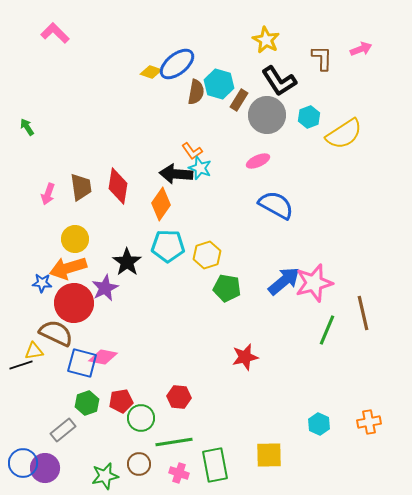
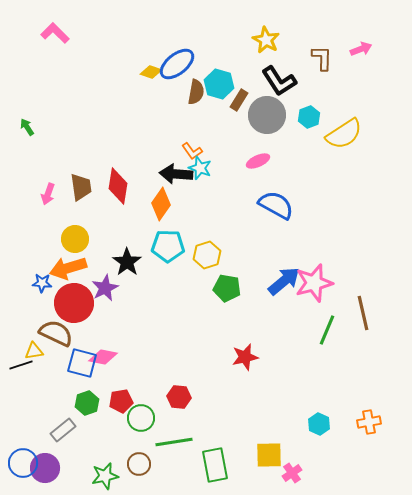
pink cross at (179, 473): moved 113 px right; rotated 36 degrees clockwise
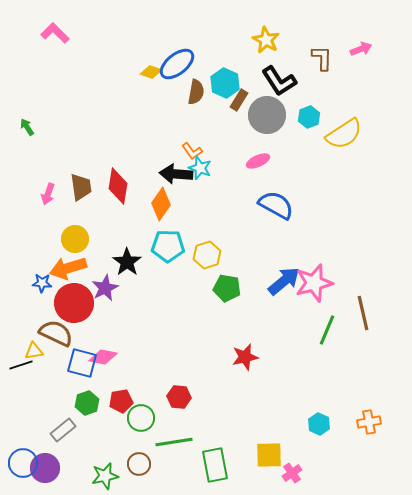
cyan hexagon at (219, 84): moved 6 px right, 1 px up; rotated 8 degrees clockwise
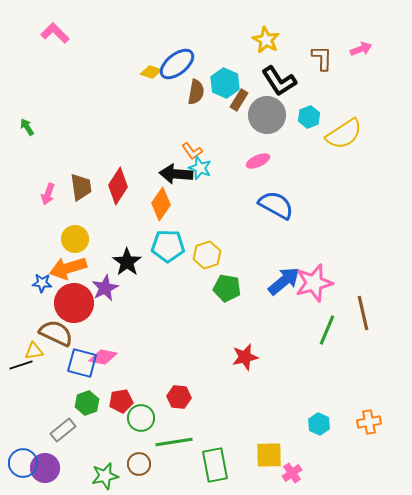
red diamond at (118, 186): rotated 24 degrees clockwise
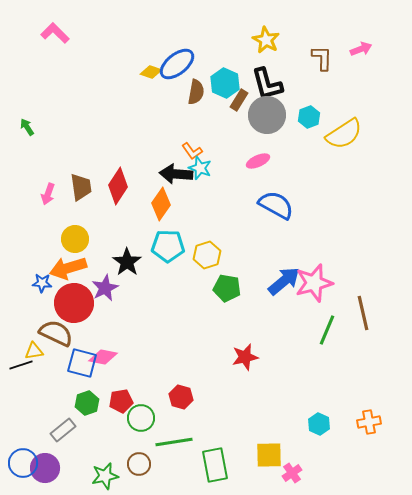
black L-shape at (279, 81): moved 12 px left, 3 px down; rotated 18 degrees clockwise
red hexagon at (179, 397): moved 2 px right; rotated 10 degrees clockwise
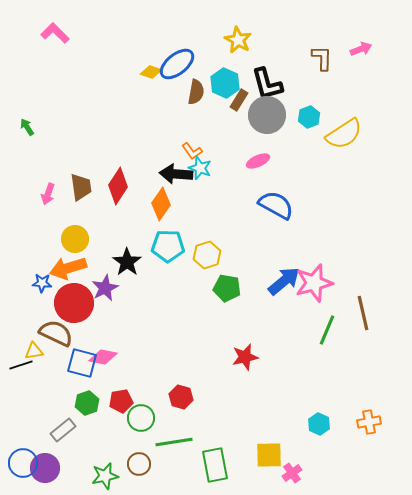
yellow star at (266, 40): moved 28 px left
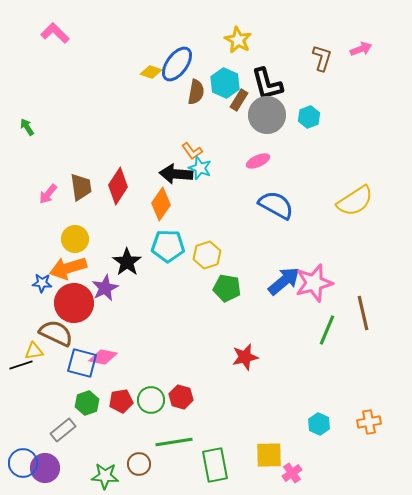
brown L-shape at (322, 58): rotated 16 degrees clockwise
blue ellipse at (177, 64): rotated 15 degrees counterclockwise
yellow semicircle at (344, 134): moved 11 px right, 67 px down
pink arrow at (48, 194): rotated 20 degrees clockwise
green circle at (141, 418): moved 10 px right, 18 px up
green star at (105, 476): rotated 16 degrees clockwise
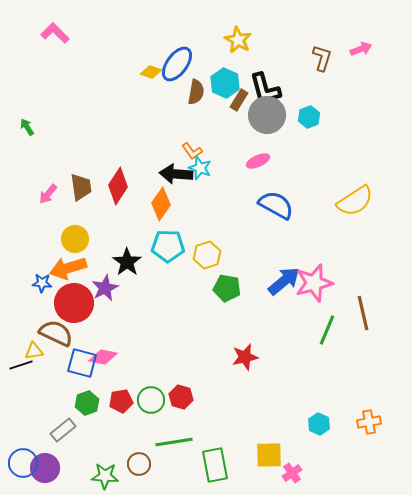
black L-shape at (267, 84): moved 2 px left, 5 px down
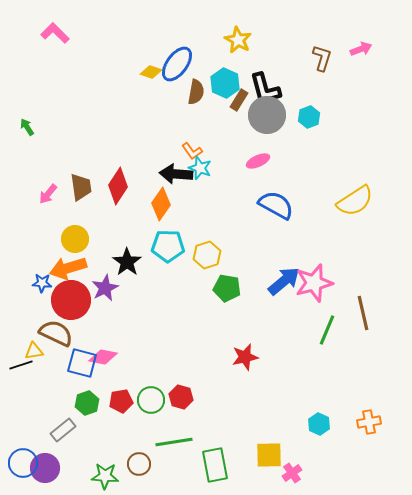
red circle at (74, 303): moved 3 px left, 3 px up
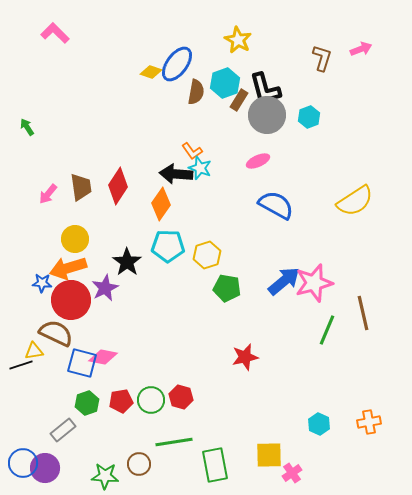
cyan hexagon at (225, 83): rotated 16 degrees clockwise
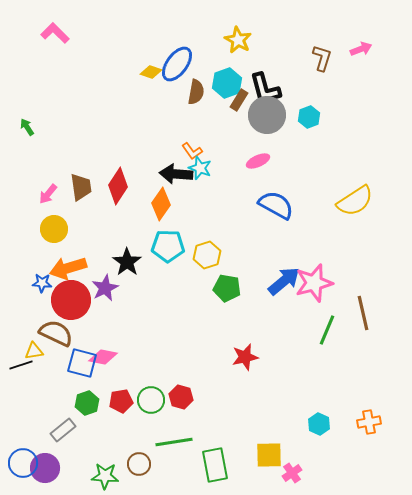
cyan hexagon at (225, 83): moved 2 px right
yellow circle at (75, 239): moved 21 px left, 10 px up
